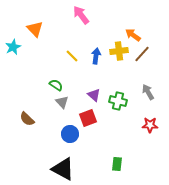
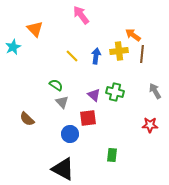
brown line: rotated 36 degrees counterclockwise
gray arrow: moved 7 px right, 1 px up
green cross: moved 3 px left, 9 px up
red square: rotated 12 degrees clockwise
green rectangle: moved 5 px left, 9 px up
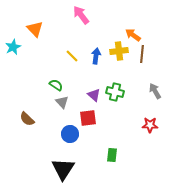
black triangle: rotated 35 degrees clockwise
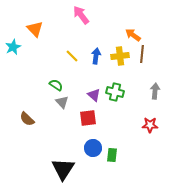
yellow cross: moved 1 px right, 5 px down
gray arrow: rotated 35 degrees clockwise
blue circle: moved 23 px right, 14 px down
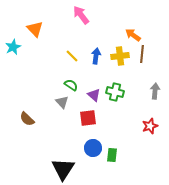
green semicircle: moved 15 px right
red star: moved 1 px down; rotated 21 degrees counterclockwise
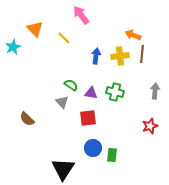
orange arrow: rotated 14 degrees counterclockwise
yellow line: moved 8 px left, 18 px up
purple triangle: moved 3 px left, 2 px up; rotated 32 degrees counterclockwise
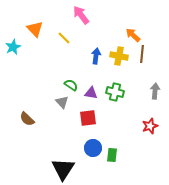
orange arrow: rotated 21 degrees clockwise
yellow cross: moved 1 px left; rotated 18 degrees clockwise
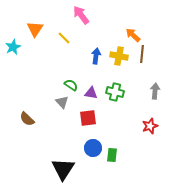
orange triangle: rotated 18 degrees clockwise
